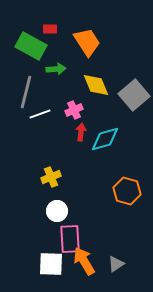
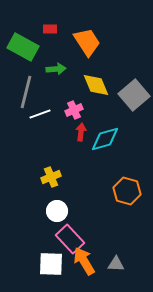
green rectangle: moved 8 px left, 1 px down
pink rectangle: rotated 40 degrees counterclockwise
gray triangle: rotated 36 degrees clockwise
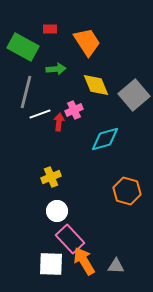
red arrow: moved 22 px left, 10 px up
gray triangle: moved 2 px down
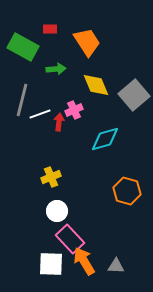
gray line: moved 4 px left, 8 px down
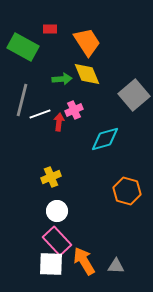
green arrow: moved 6 px right, 10 px down
yellow diamond: moved 9 px left, 11 px up
pink rectangle: moved 13 px left, 2 px down
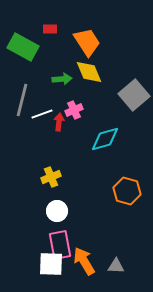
yellow diamond: moved 2 px right, 2 px up
white line: moved 2 px right
pink rectangle: moved 3 px right, 4 px down; rotated 32 degrees clockwise
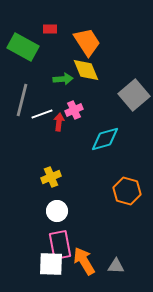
yellow diamond: moved 3 px left, 2 px up
green arrow: moved 1 px right
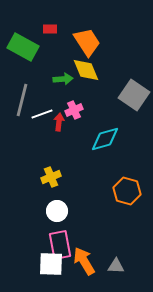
gray square: rotated 16 degrees counterclockwise
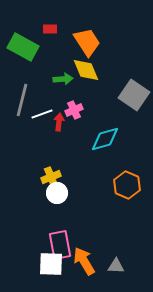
orange hexagon: moved 6 px up; rotated 8 degrees clockwise
white circle: moved 18 px up
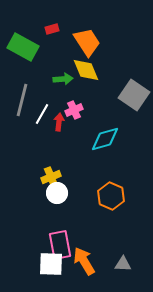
red rectangle: moved 2 px right; rotated 16 degrees counterclockwise
white line: rotated 40 degrees counterclockwise
orange hexagon: moved 16 px left, 11 px down
gray triangle: moved 7 px right, 2 px up
